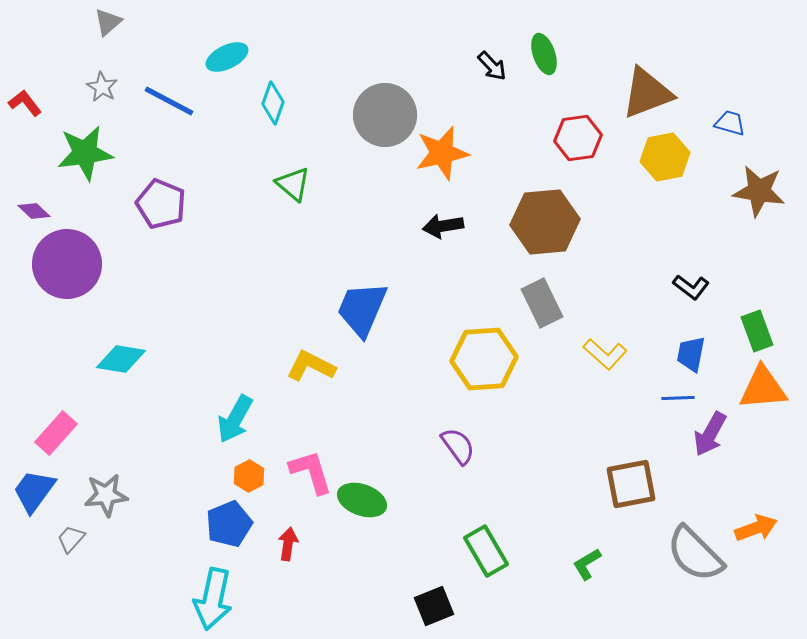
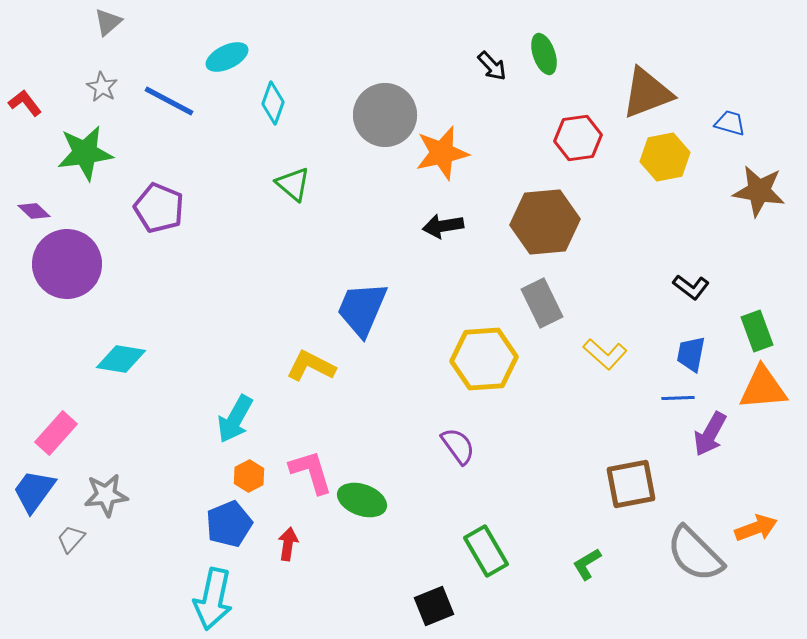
purple pentagon at (161, 204): moved 2 px left, 4 px down
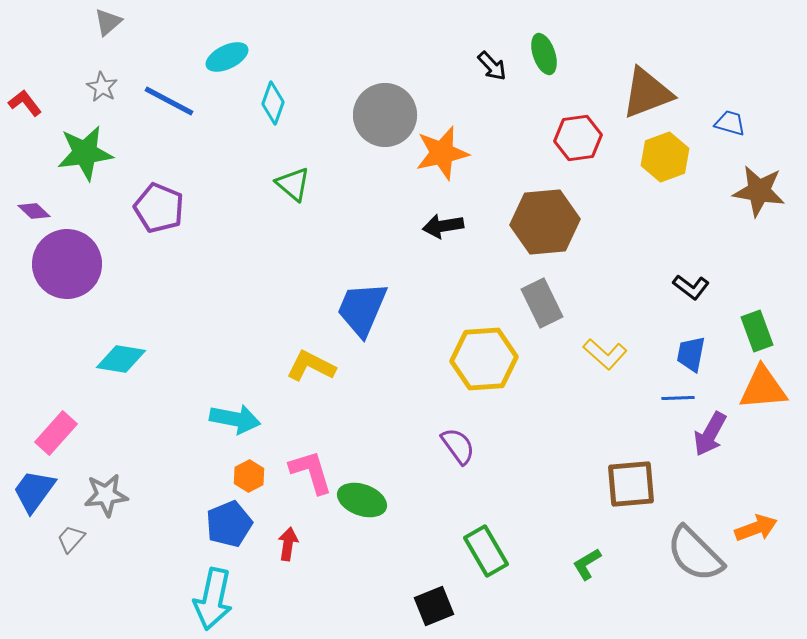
yellow hexagon at (665, 157): rotated 9 degrees counterclockwise
cyan arrow at (235, 419): rotated 108 degrees counterclockwise
brown square at (631, 484): rotated 6 degrees clockwise
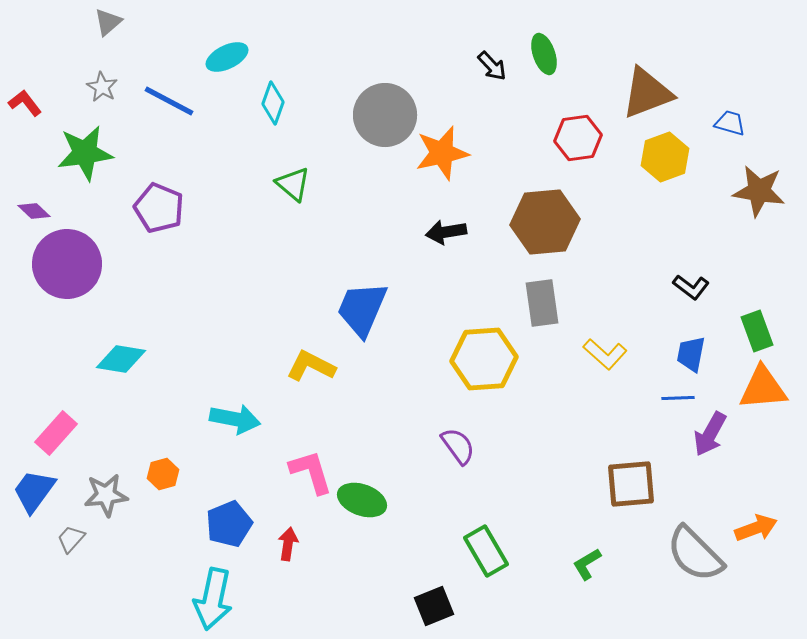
black arrow at (443, 226): moved 3 px right, 6 px down
gray rectangle at (542, 303): rotated 18 degrees clockwise
orange hexagon at (249, 476): moved 86 px left, 2 px up; rotated 12 degrees clockwise
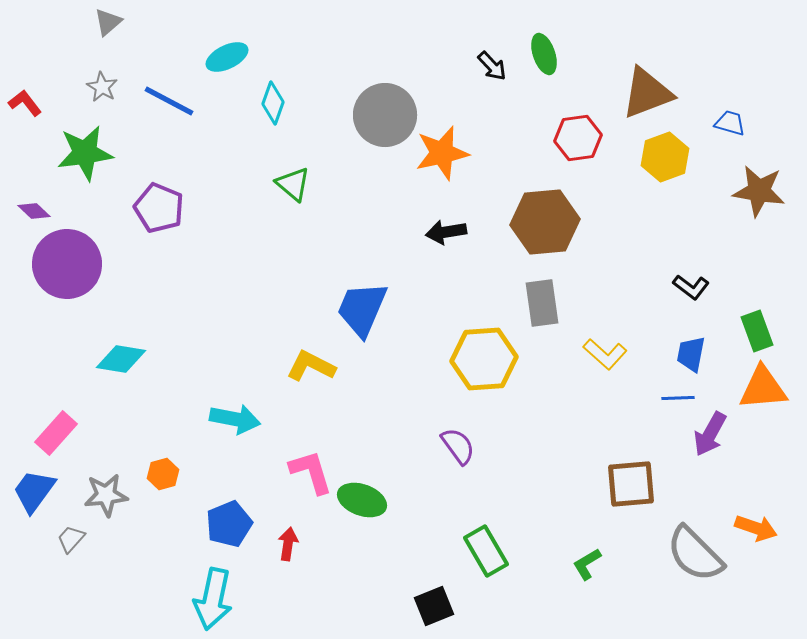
orange arrow at (756, 528): rotated 39 degrees clockwise
